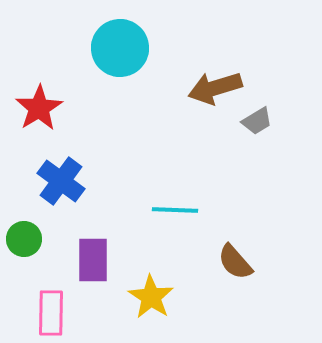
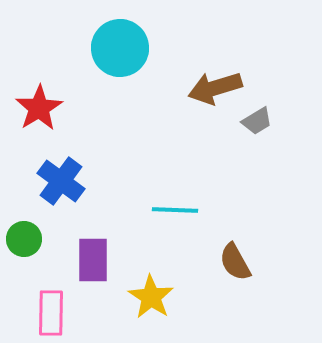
brown semicircle: rotated 12 degrees clockwise
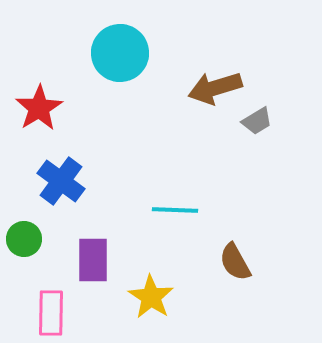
cyan circle: moved 5 px down
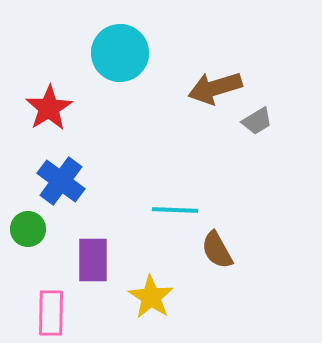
red star: moved 10 px right
green circle: moved 4 px right, 10 px up
brown semicircle: moved 18 px left, 12 px up
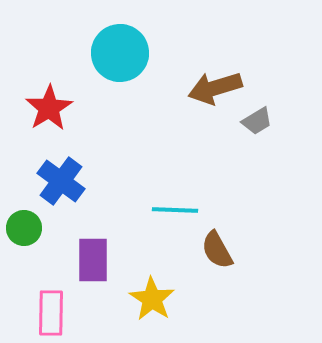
green circle: moved 4 px left, 1 px up
yellow star: moved 1 px right, 2 px down
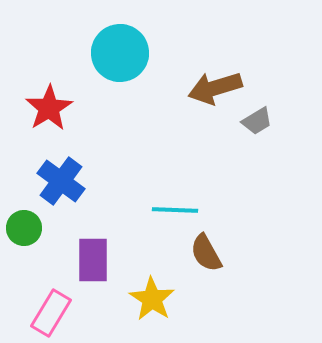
brown semicircle: moved 11 px left, 3 px down
pink rectangle: rotated 30 degrees clockwise
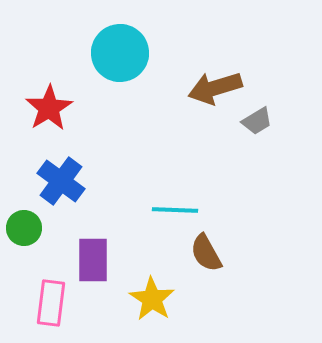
pink rectangle: moved 10 px up; rotated 24 degrees counterclockwise
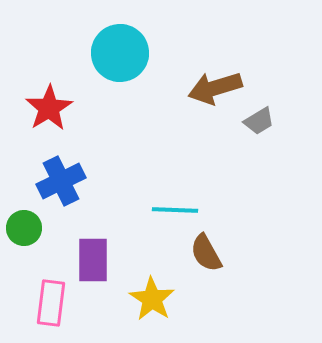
gray trapezoid: moved 2 px right
blue cross: rotated 27 degrees clockwise
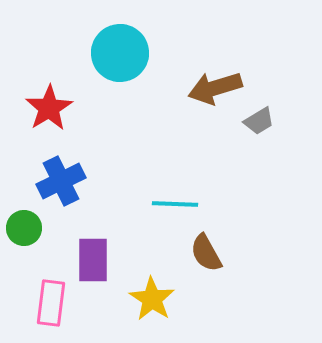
cyan line: moved 6 px up
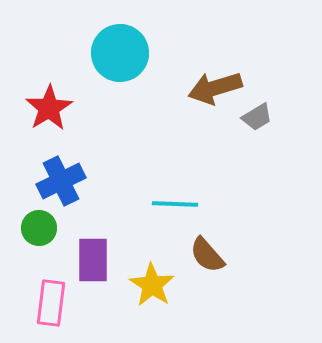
gray trapezoid: moved 2 px left, 4 px up
green circle: moved 15 px right
brown semicircle: moved 1 px right, 2 px down; rotated 12 degrees counterclockwise
yellow star: moved 14 px up
